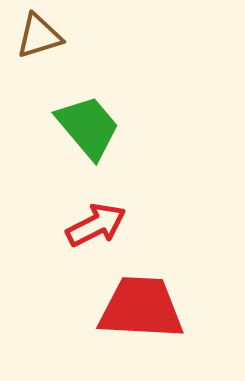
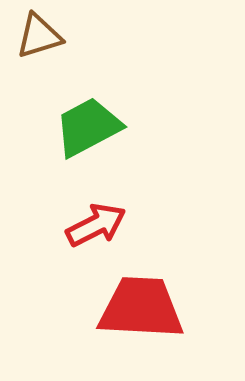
green trapezoid: rotated 78 degrees counterclockwise
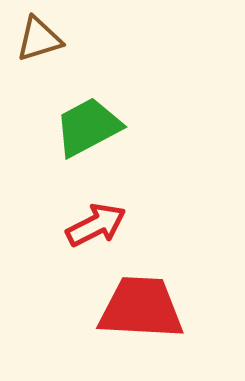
brown triangle: moved 3 px down
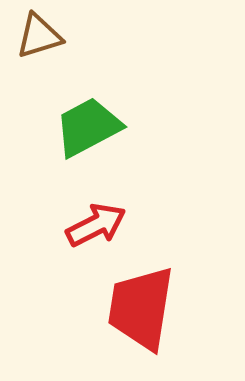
brown triangle: moved 3 px up
red trapezoid: rotated 84 degrees counterclockwise
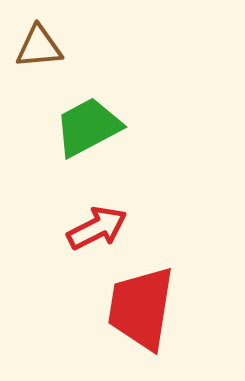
brown triangle: moved 11 px down; rotated 12 degrees clockwise
red arrow: moved 1 px right, 3 px down
